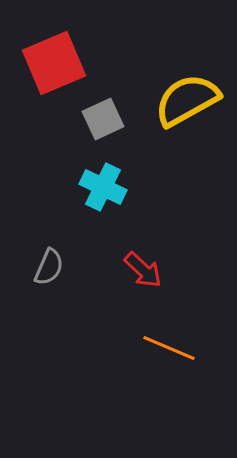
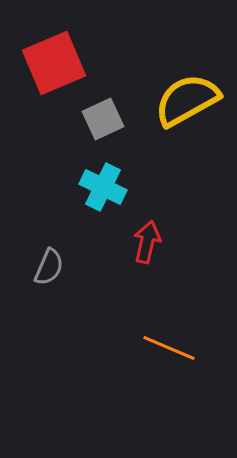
red arrow: moved 4 px right, 28 px up; rotated 120 degrees counterclockwise
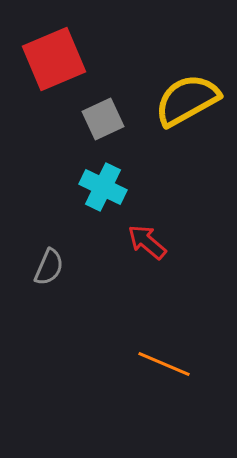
red square: moved 4 px up
red arrow: rotated 63 degrees counterclockwise
orange line: moved 5 px left, 16 px down
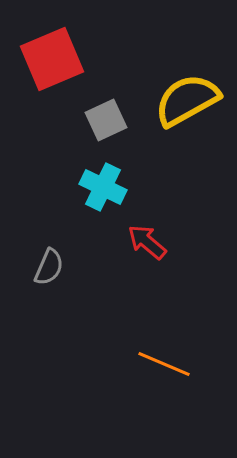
red square: moved 2 px left
gray square: moved 3 px right, 1 px down
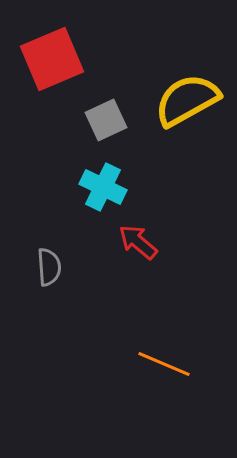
red arrow: moved 9 px left
gray semicircle: rotated 27 degrees counterclockwise
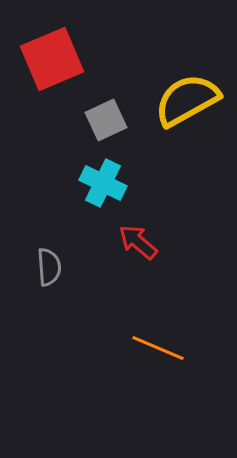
cyan cross: moved 4 px up
orange line: moved 6 px left, 16 px up
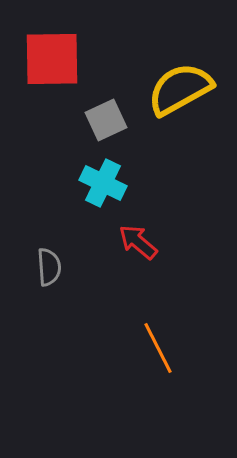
red square: rotated 22 degrees clockwise
yellow semicircle: moved 7 px left, 11 px up
orange line: rotated 40 degrees clockwise
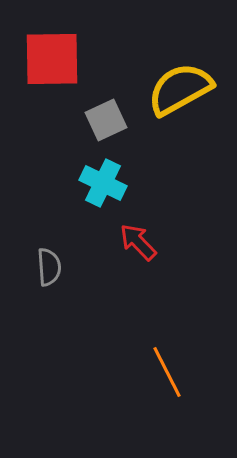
red arrow: rotated 6 degrees clockwise
orange line: moved 9 px right, 24 px down
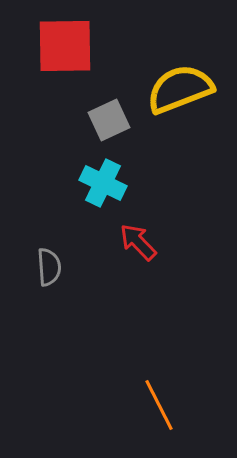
red square: moved 13 px right, 13 px up
yellow semicircle: rotated 8 degrees clockwise
gray square: moved 3 px right
orange line: moved 8 px left, 33 px down
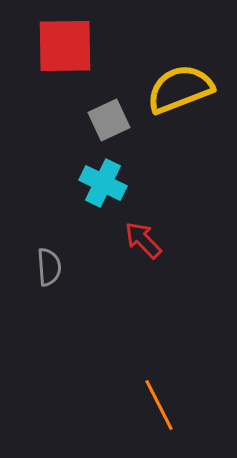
red arrow: moved 5 px right, 2 px up
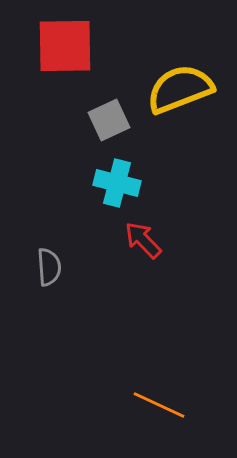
cyan cross: moved 14 px right; rotated 12 degrees counterclockwise
orange line: rotated 38 degrees counterclockwise
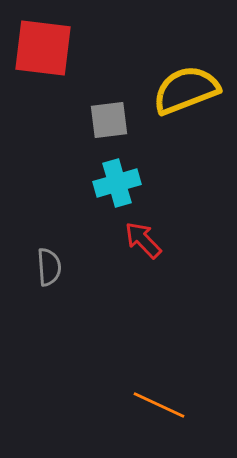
red square: moved 22 px left, 2 px down; rotated 8 degrees clockwise
yellow semicircle: moved 6 px right, 1 px down
gray square: rotated 18 degrees clockwise
cyan cross: rotated 30 degrees counterclockwise
